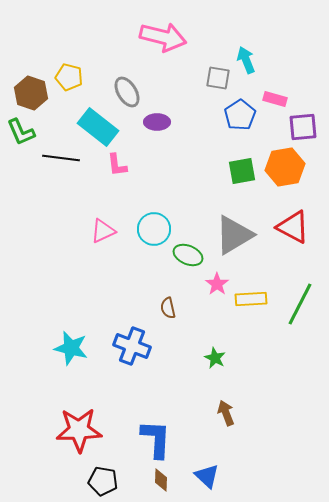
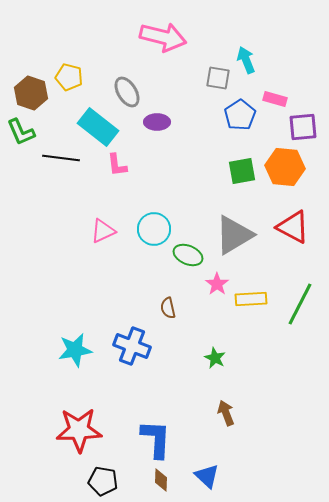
orange hexagon: rotated 15 degrees clockwise
cyan star: moved 4 px right, 2 px down; rotated 24 degrees counterclockwise
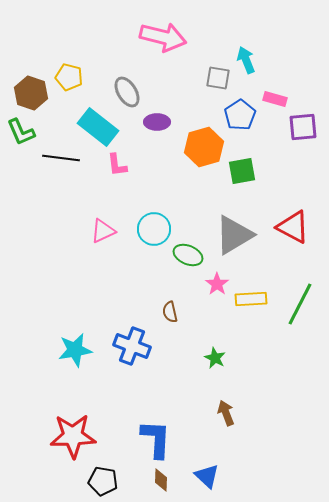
orange hexagon: moved 81 px left, 20 px up; rotated 21 degrees counterclockwise
brown semicircle: moved 2 px right, 4 px down
red star: moved 6 px left, 6 px down
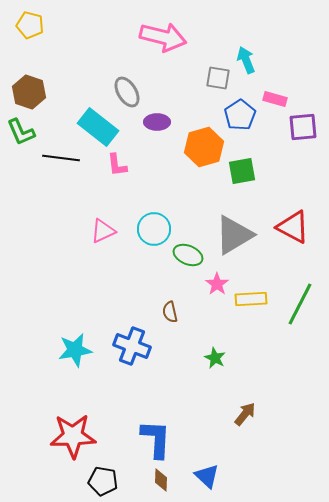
yellow pentagon: moved 39 px left, 52 px up
brown hexagon: moved 2 px left, 1 px up
brown arrow: moved 19 px right, 1 px down; rotated 60 degrees clockwise
